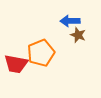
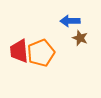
brown star: moved 2 px right, 3 px down
red trapezoid: moved 3 px right, 13 px up; rotated 75 degrees clockwise
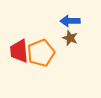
brown star: moved 10 px left
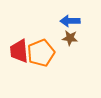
brown star: rotated 14 degrees counterclockwise
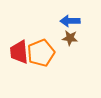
red trapezoid: moved 1 px down
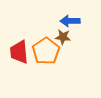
brown star: moved 7 px left, 1 px up
orange pentagon: moved 5 px right, 2 px up; rotated 12 degrees counterclockwise
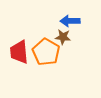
orange pentagon: moved 1 px down; rotated 8 degrees counterclockwise
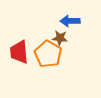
brown star: moved 3 px left, 1 px down
orange pentagon: moved 2 px right, 2 px down
